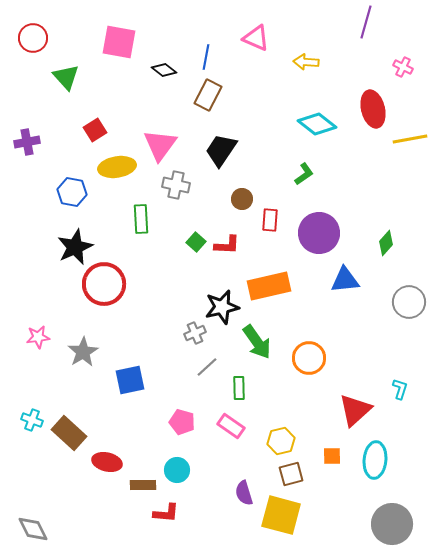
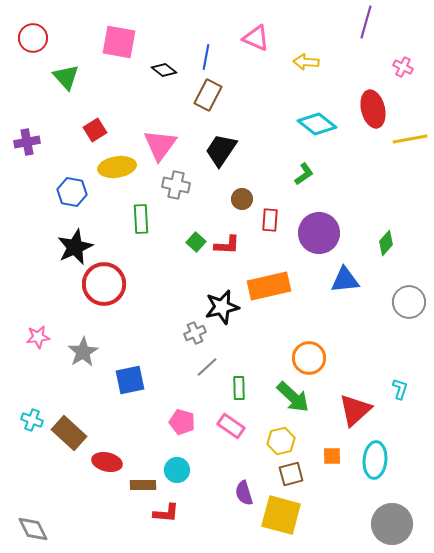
green arrow at (257, 342): moved 36 px right, 55 px down; rotated 12 degrees counterclockwise
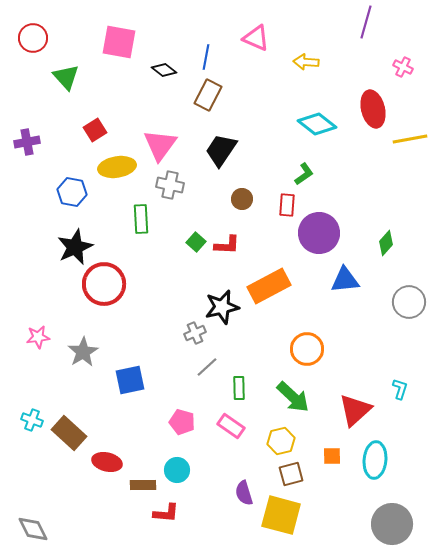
gray cross at (176, 185): moved 6 px left
red rectangle at (270, 220): moved 17 px right, 15 px up
orange rectangle at (269, 286): rotated 15 degrees counterclockwise
orange circle at (309, 358): moved 2 px left, 9 px up
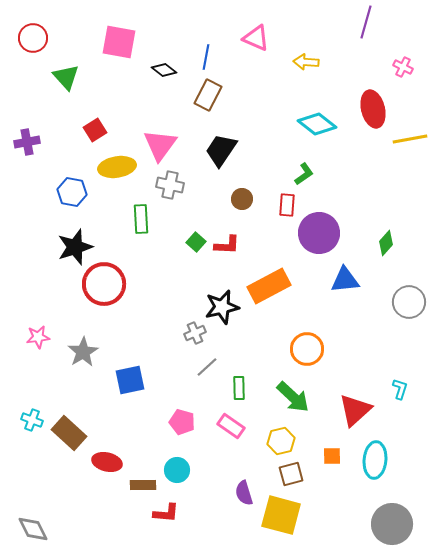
black star at (75, 247): rotated 6 degrees clockwise
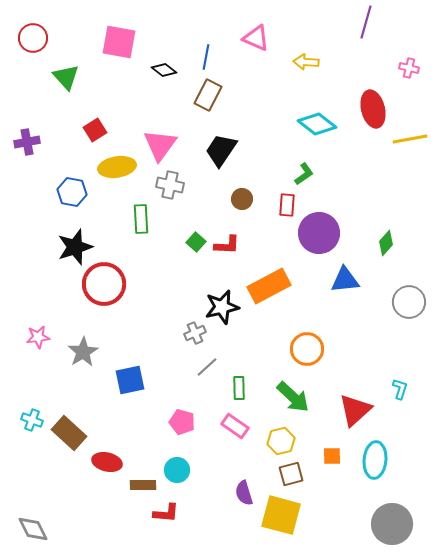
pink cross at (403, 67): moved 6 px right, 1 px down; rotated 12 degrees counterclockwise
pink rectangle at (231, 426): moved 4 px right
